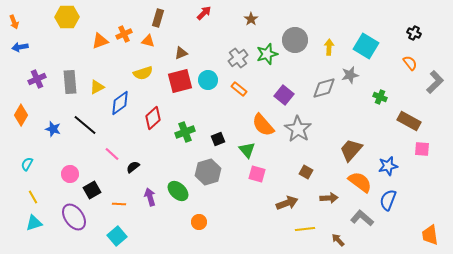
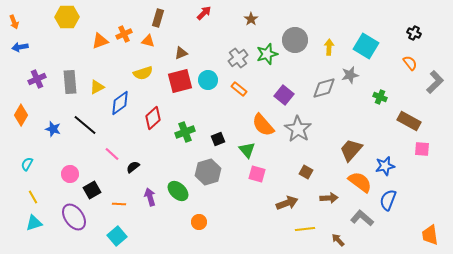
blue star at (388, 166): moved 3 px left
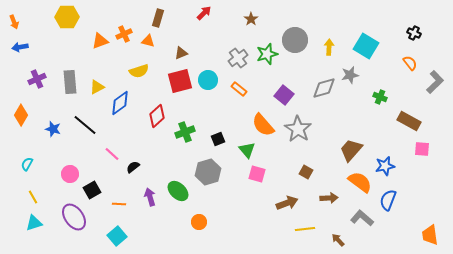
yellow semicircle at (143, 73): moved 4 px left, 2 px up
red diamond at (153, 118): moved 4 px right, 2 px up
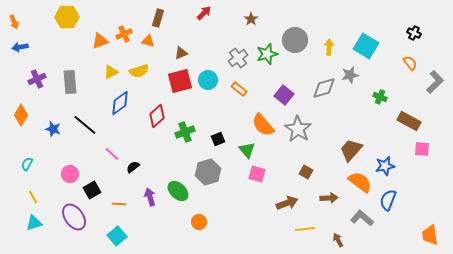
yellow triangle at (97, 87): moved 14 px right, 15 px up
brown arrow at (338, 240): rotated 16 degrees clockwise
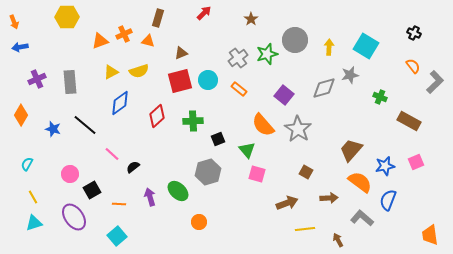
orange semicircle at (410, 63): moved 3 px right, 3 px down
green cross at (185, 132): moved 8 px right, 11 px up; rotated 18 degrees clockwise
pink square at (422, 149): moved 6 px left, 13 px down; rotated 28 degrees counterclockwise
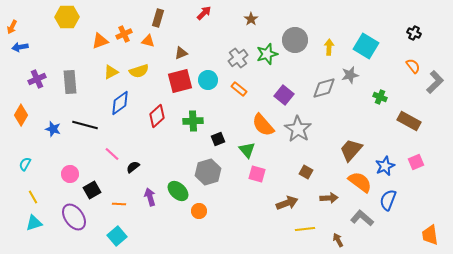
orange arrow at (14, 22): moved 2 px left, 5 px down; rotated 48 degrees clockwise
black line at (85, 125): rotated 25 degrees counterclockwise
cyan semicircle at (27, 164): moved 2 px left
blue star at (385, 166): rotated 12 degrees counterclockwise
orange circle at (199, 222): moved 11 px up
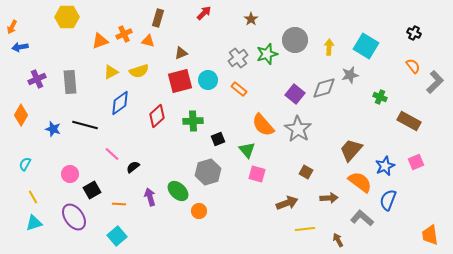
purple square at (284, 95): moved 11 px right, 1 px up
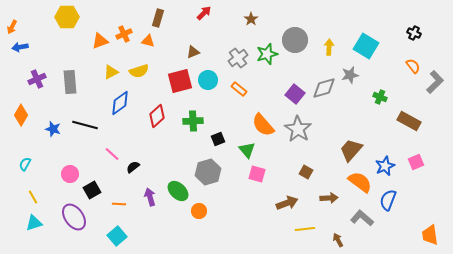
brown triangle at (181, 53): moved 12 px right, 1 px up
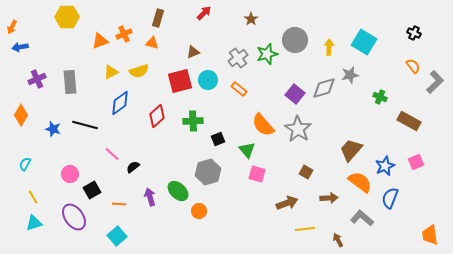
orange triangle at (148, 41): moved 4 px right, 2 px down
cyan square at (366, 46): moved 2 px left, 4 px up
blue semicircle at (388, 200): moved 2 px right, 2 px up
